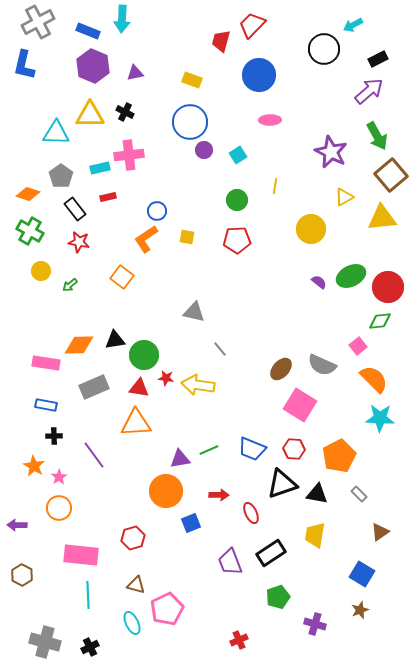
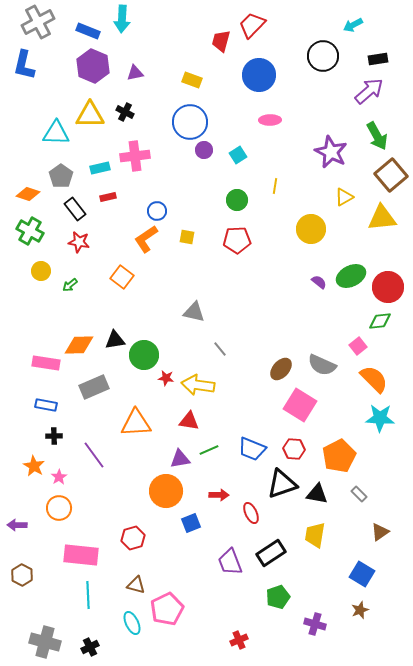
black circle at (324, 49): moved 1 px left, 7 px down
black rectangle at (378, 59): rotated 18 degrees clockwise
pink cross at (129, 155): moved 6 px right, 1 px down
red triangle at (139, 388): moved 50 px right, 33 px down
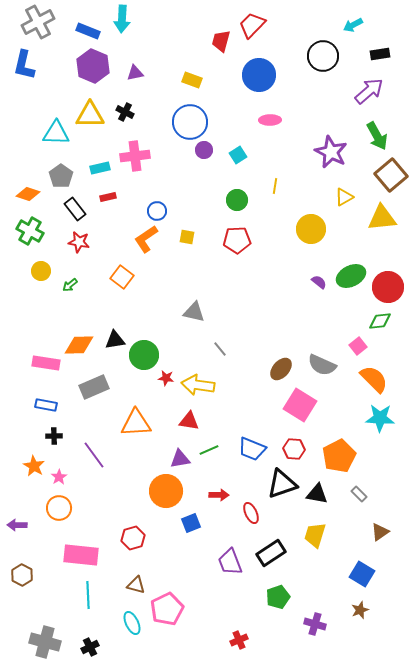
black rectangle at (378, 59): moved 2 px right, 5 px up
yellow trapezoid at (315, 535): rotated 8 degrees clockwise
